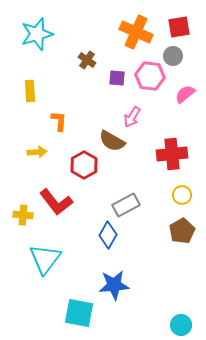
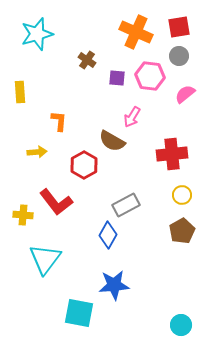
gray circle: moved 6 px right
yellow rectangle: moved 10 px left, 1 px down
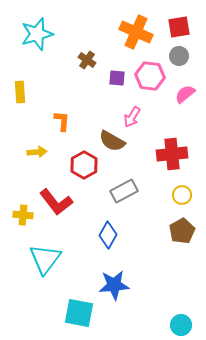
orange L-shape: moved 3 px right
gray rectangle: moved 2 px left, 14 px up
